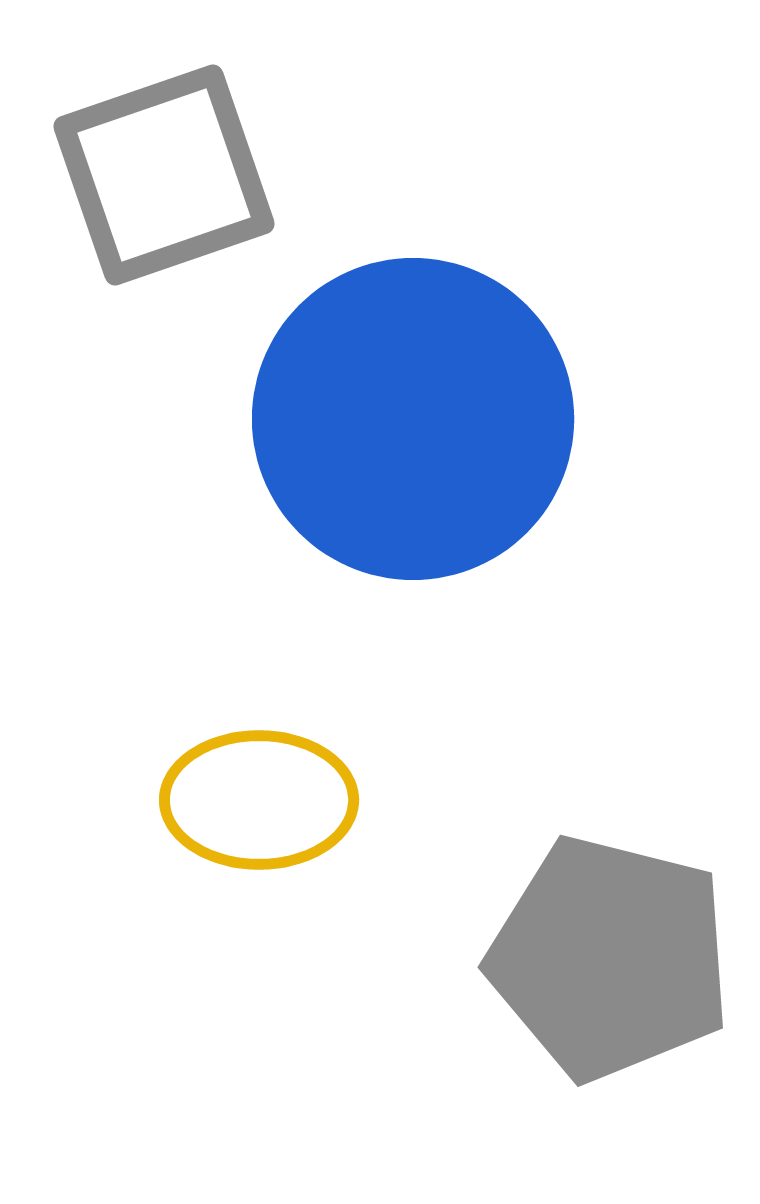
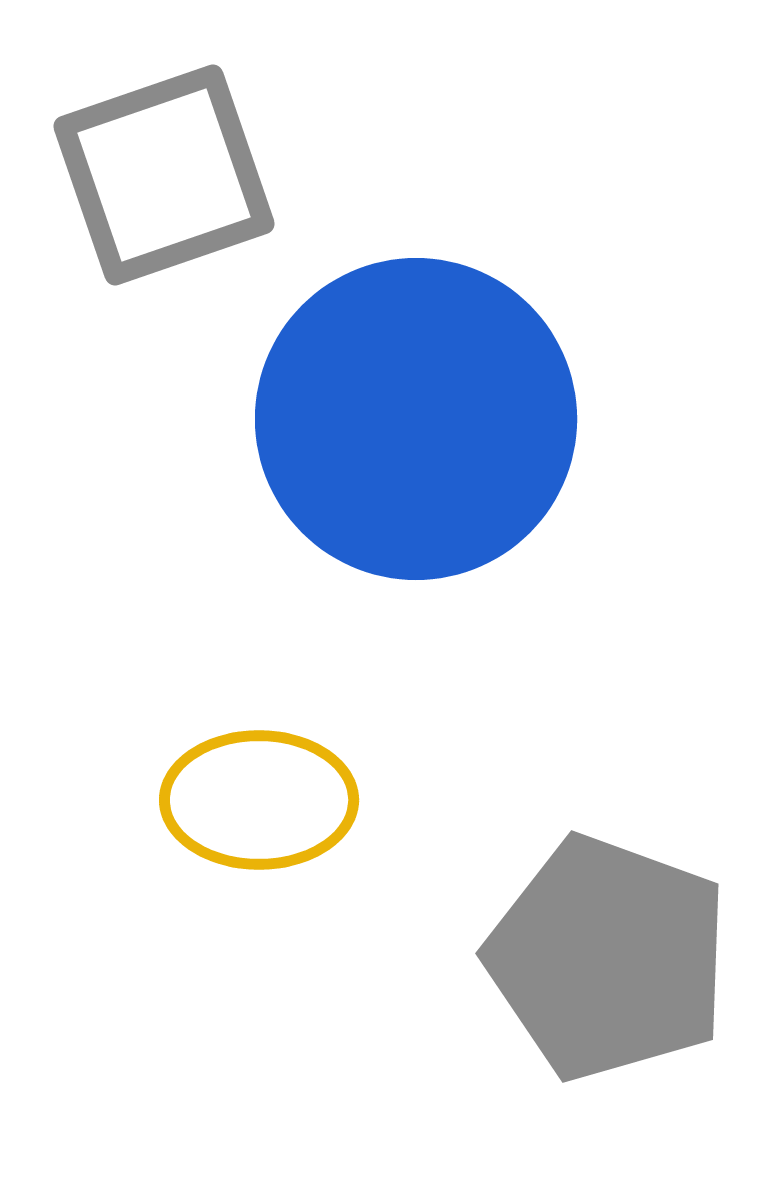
blue circle: moved 3 px right
gray pentagon: moved 2 px left; rotated 6 degrees clockwise
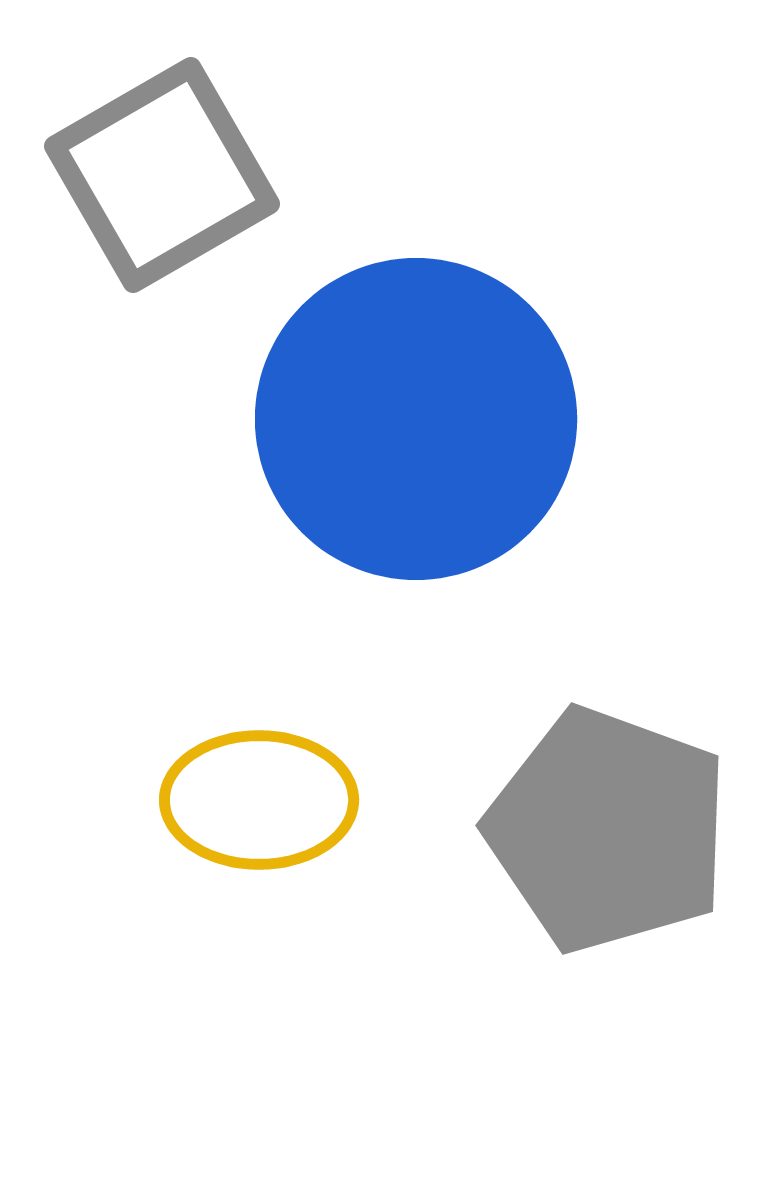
gray square: moved 2 px left; rotated 11 degrees counterclockwise
gray pentagon: moved 128 px up
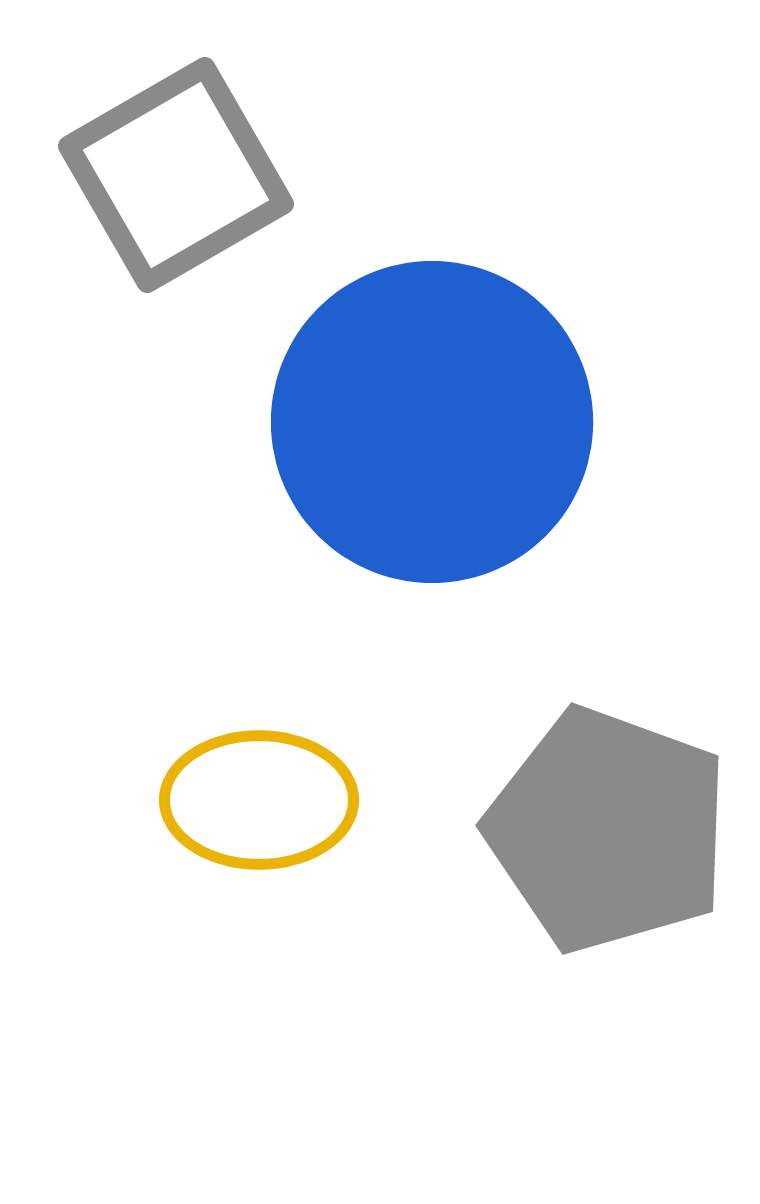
gray square: moved 14 px right
blue circle: moved 16 px right, 3 px down
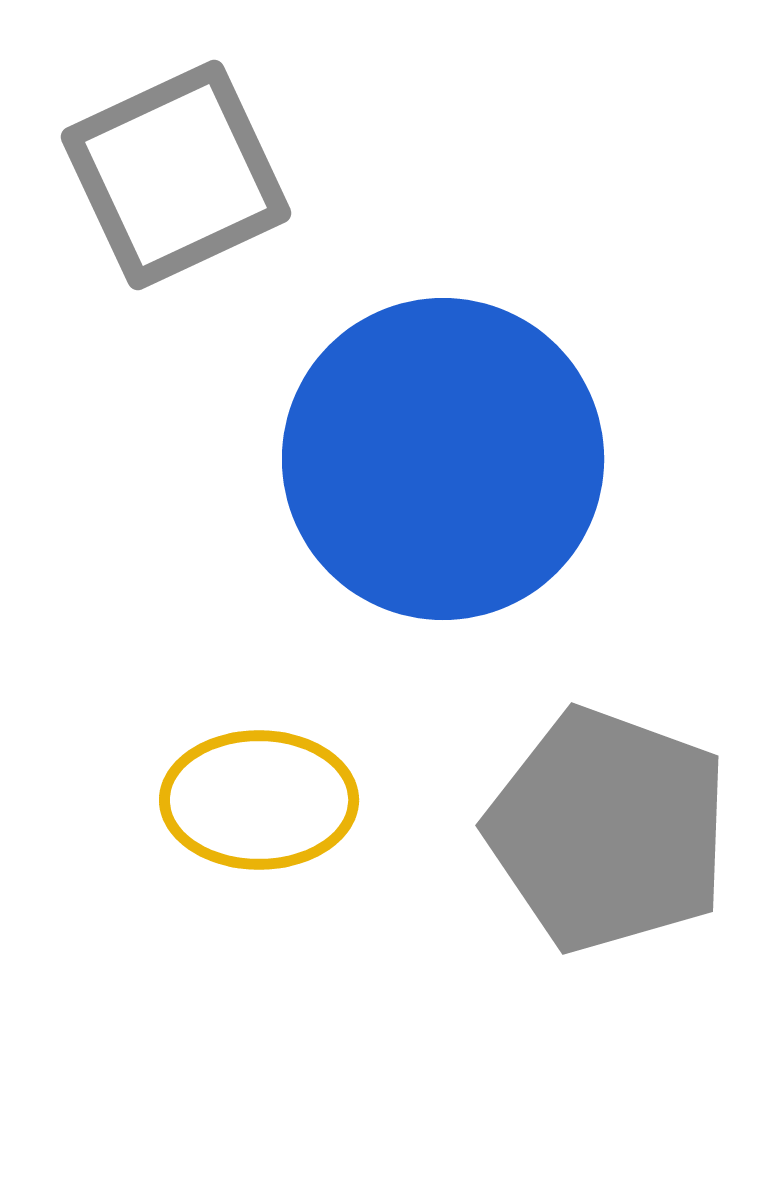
gray square: rotated 5 degrees clockwise
blue circle: moved 11 px right, 37 px down
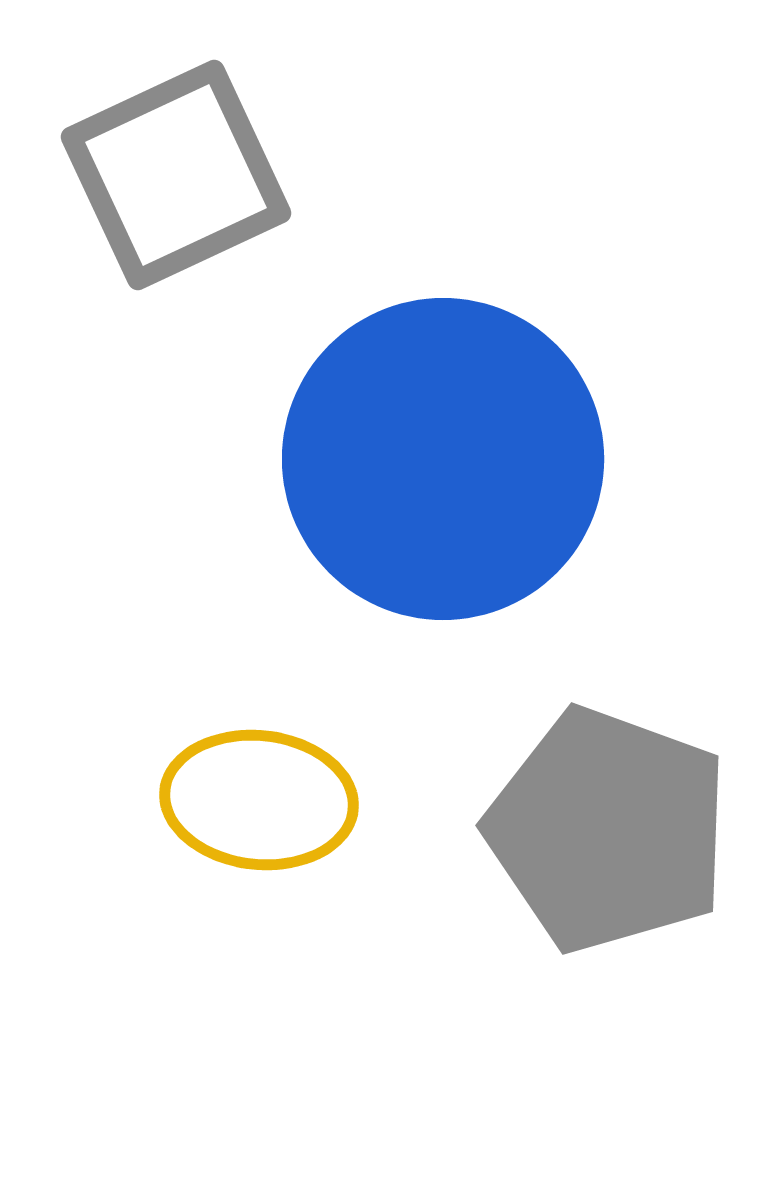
yellow ellipse: rotated 6 degrees clockwise
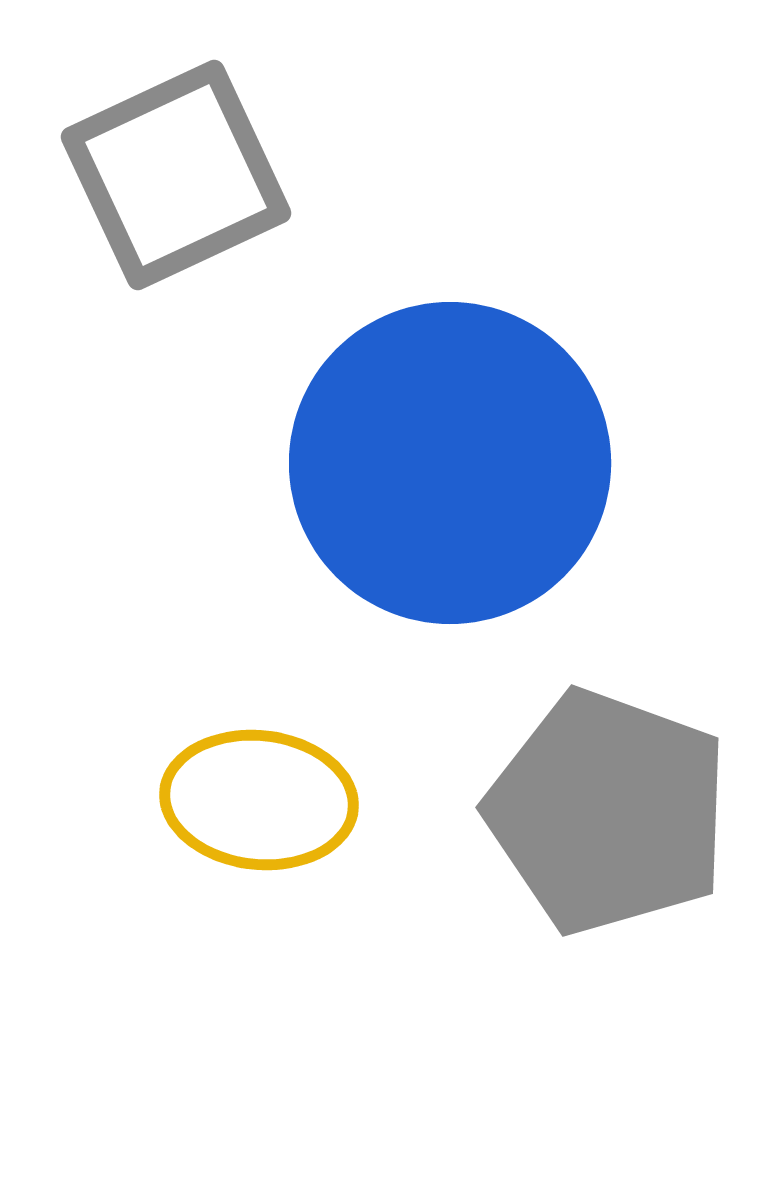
blue circle: moved 7 px right, 4 px down
gray pentagon: moved 18 px up
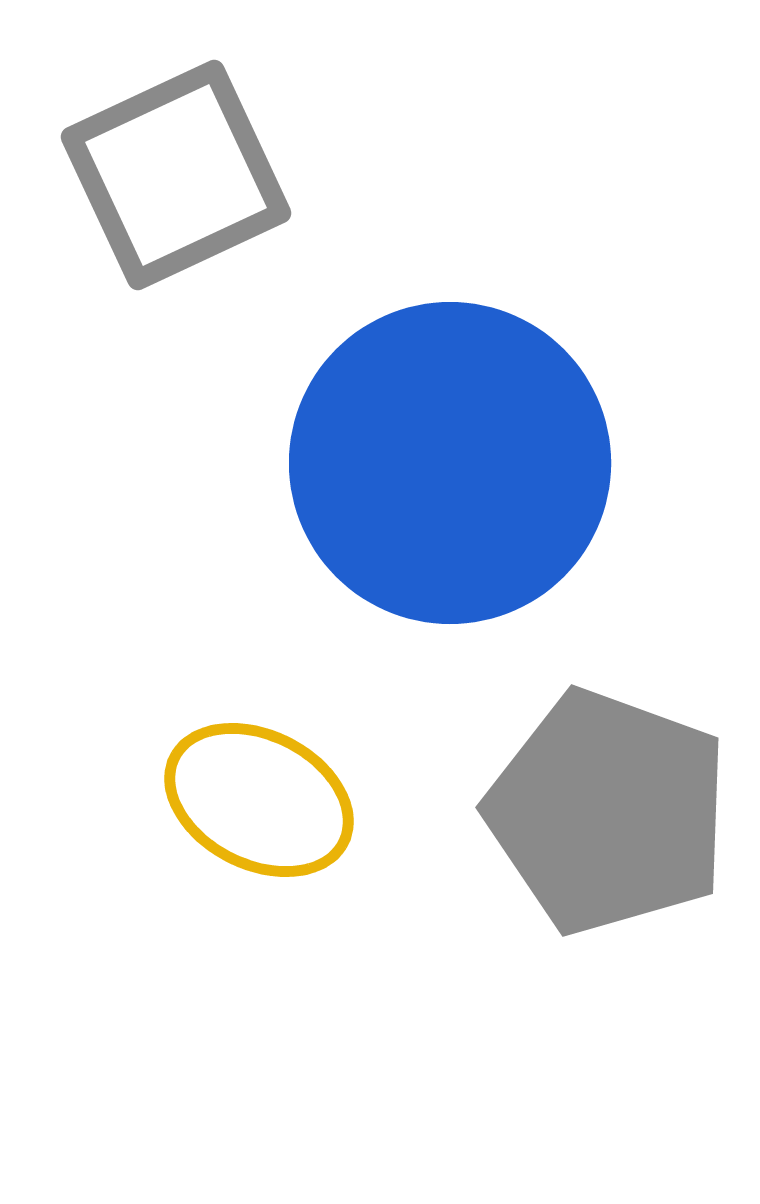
yellow ellipse: rotated 21 degrees clockwise
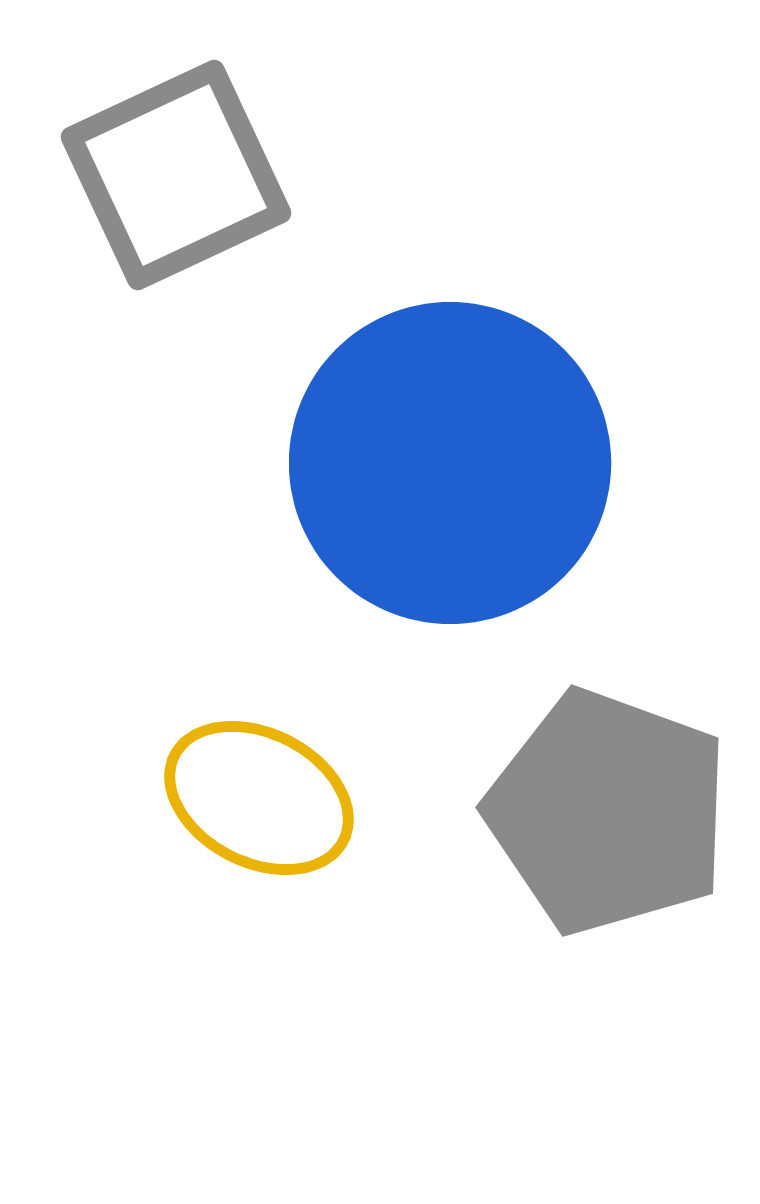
yellow ellipse: moved 2 px up
